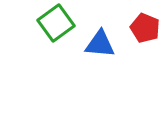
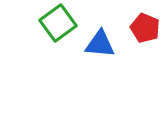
green square: moved 2 px right
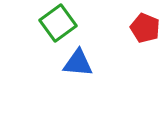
blue triangle: moved 22 px left, 19 px down
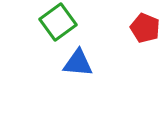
green square: moved 1 px up
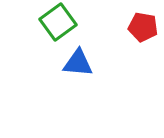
red pentagon: moved 2 px left, 1 px up; rotated 12 degrees counterclockwise
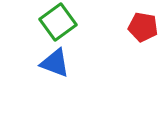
blue triangle: moved 23 px left; rotated 16 degrees clockwise
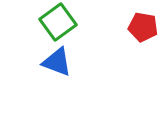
blue triangle: moved 2 px right, 1 px up
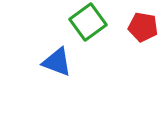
green square: moved 30 px right
